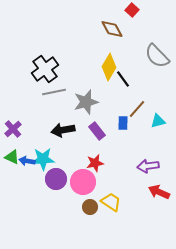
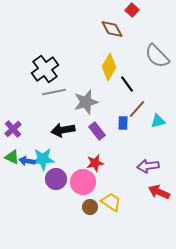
black line: moved 4 px right, 5 px down
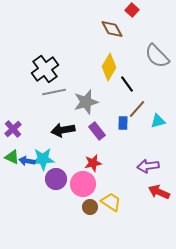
red star: moved 2 px left
pink circle: moved 2 px down
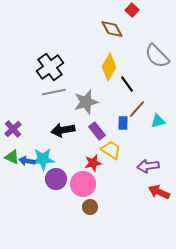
black cross: moved 5 px right, 2 px up
yellow trapezoid: moved 52 px up
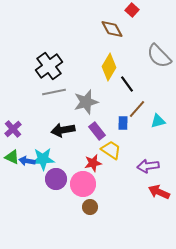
gray semicircle: moved 2 px right
black cross: moved 1 px left, 1 px up
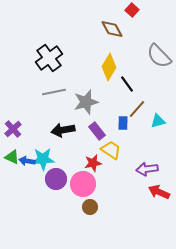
black cross: moved 8 px up
purple arrow: moved 1 px left, 3 px down
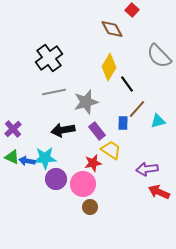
cyan star: moved 2 px right, 1 px up
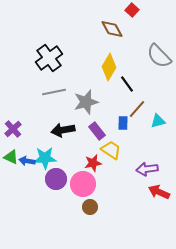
green triangle: moved 1 px left
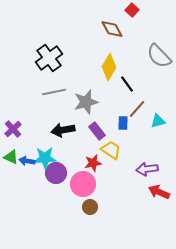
purple circle: moved 6 px up
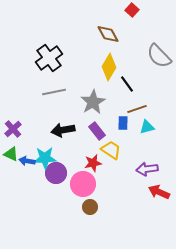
brown diamond: moved 4 px left, 5 px down
gray star: moved 7 px right; rotated 15 degrees counterclockwise
brown line: rotated 30 degrees clockwise
cyan triangle: moved 11 px left, 6 px down
green triangle: moved 3 px up
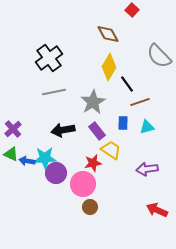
brown line: moved 3 px right, 7 px up
red arrow: moved 2 px left, 18 px down
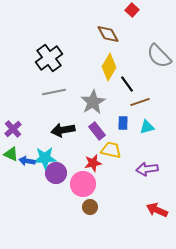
yellow trapezoid: rotated 20 degrees counterclockwise
